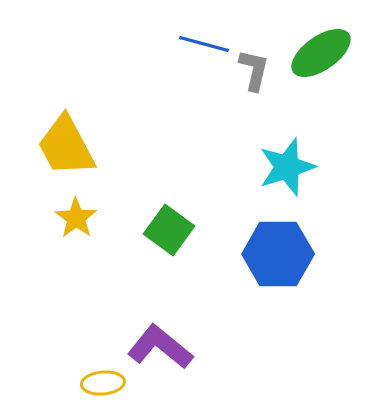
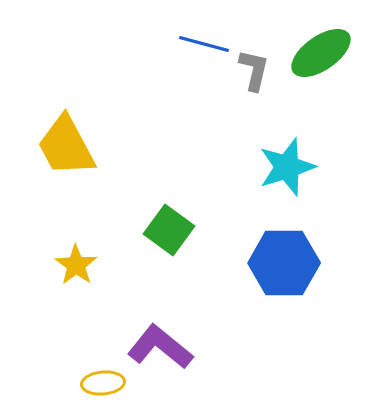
yellow star: moved 47 px down
blue hexagon: moved 6 px right, 9 px down
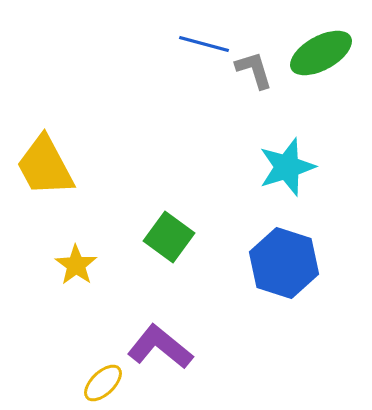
green ellipse: rotated 6 degrees clockwise
gray L-shape: rotated 30 degrees counterclockwise
yellow trapezoid: moved 21 px left, 20 px down
green square: moved 7 px down
blue hexagon: rotated 18 degrees clockwise
yellow ellipse: rotated 39 degrees counterclockwise
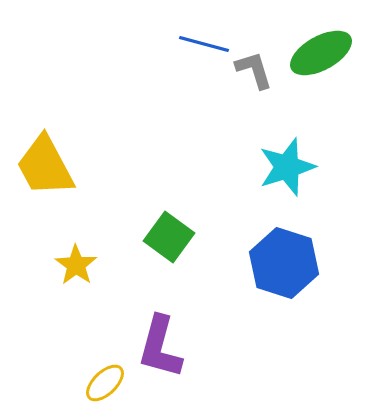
purple L-shape: rotated 114 degrees counterclockwise
yellow ellipse: moved 2 px right
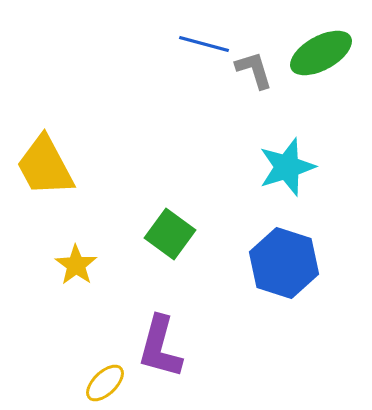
green square: moved 1 px right, 3 px up
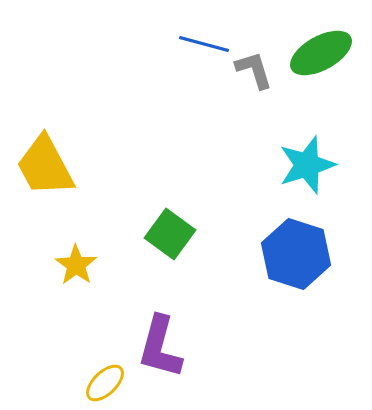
cyan star: moved 20 px right, 2 px up
blue hexagon: moved 12 px right, 9 px up
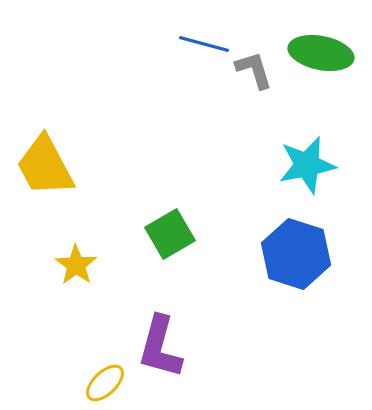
green ellipse: rotated 40 degrees clockwise
cyan star: rotated 6 degrees clockwise
green square: rotated 24 degrees clockwise
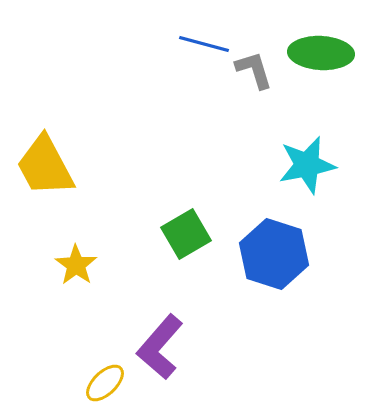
green ellipse: rotated 8 degrees counterclockwise
green square: moved 16 px right
blue hexagon: moved 22 px left
purple L-shape: rotated 26 degrees clockwise
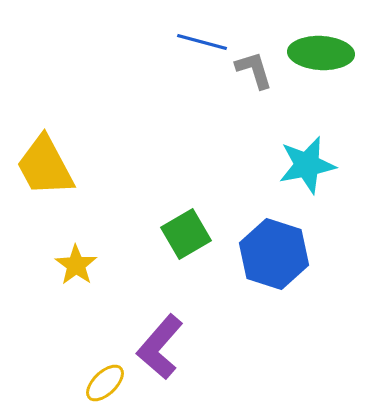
blue line: moved 2 px left, 2 px up
